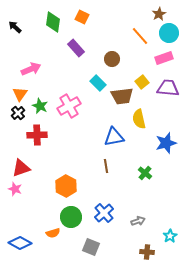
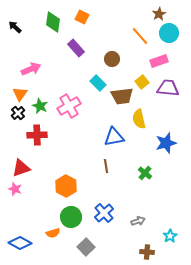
pink rectangle: moved 5 px left, 3 px down
gray square: moved 5 px left; rotated 24 degrees clockwise
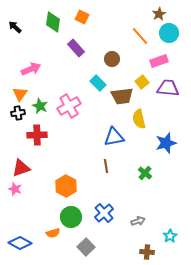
black cross: rotated 32 degrees clockwise
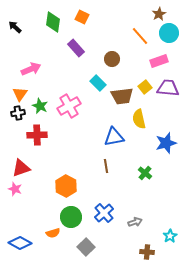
yellow square: moved 3 px right, 5 px down
gray arrow: moved 3 px left, 1 px down
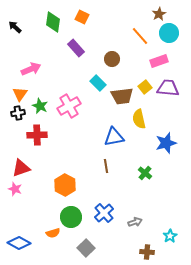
orange hexagon: moved 1 px left, 1 px up
blue diamond: moved 1 px left
gray square: moved 1 px down
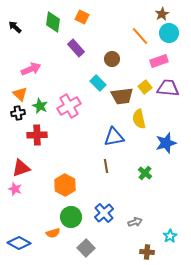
brown star: moved 3 px right
orange triangle: rotated 21 degrees counterclockwise
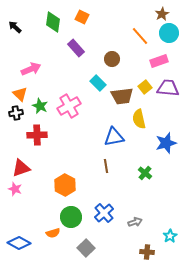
black cross: moved 2 px left
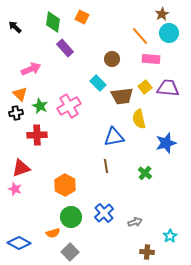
purple rectangle: moved 11 px left
pink rectangle: moved 8 px left, 2 px up; rotated 24 degrees clockwise
gray square: moved 16 px left, 4 px down
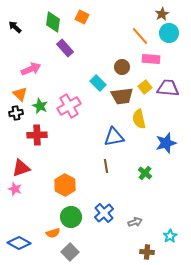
brown circle: moved 10 px right, 8 px down
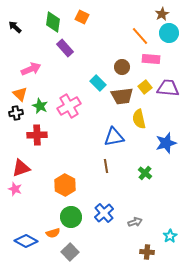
blue diamond: moved 7 px right, 2 px up
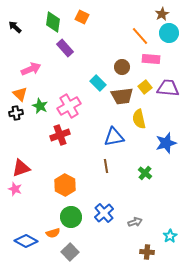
red cross: moved 23 px right; rotated 18 degrees counterclockwise
